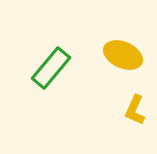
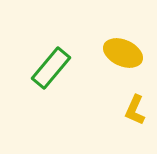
yellow ellipse: moved 2 px up
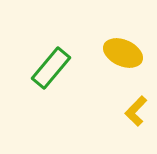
yellow L-shape: moved 1 px right, 1 px down; rotated 20 degrees clockwise
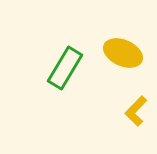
green rectangle: moved 14 px right; rotated 9 degrees counterclockwise
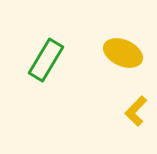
green rectangle: moved 19 px left, 8 px up
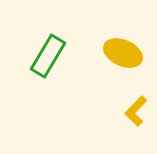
green rectangle: moved 2 px right, 4 px up
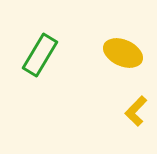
green rectangle: moved 8 px left, 1 px up
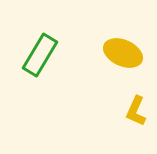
yellow L-shape: rotated 20 degrees counterclockwise
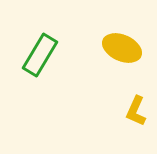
yellow ellipse: moved 1 px left, 5 px up
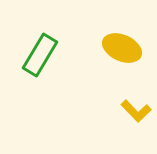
yellow L-shape: rotated 68 degrees counterclockwise
